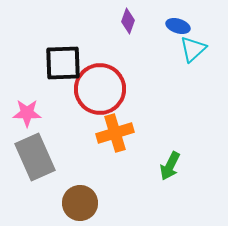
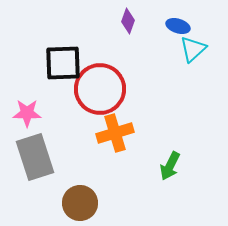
gray rectangle: rotated 6 degrees clockwise
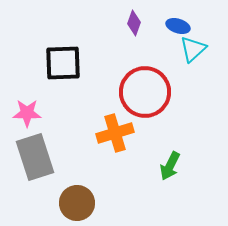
purple diamond: moved 6 px right, 2 px down
red circle: moved 45 px right, 3 px down
brown circle: moved 3 px left
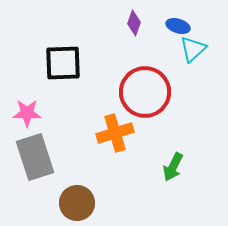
green arrow: moved 3 px right, 1 px down
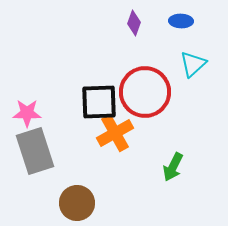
blue ellipse: moved 3 px right, 5 px up; rotated 15 degrees counterclockwise
cyan triangle: moved 15 px down
black square: moved 36 px right, 39 px down
orange cross: rotated 12 degrees counterclockwise
gray rectangle: moved 6 px up
